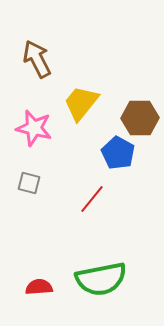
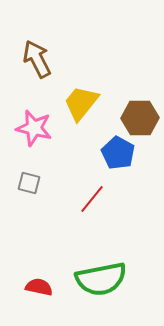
red semicircle: rotated 16 degrees clockwise
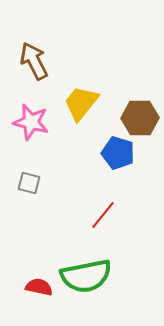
brown arrow: moved 3 px left, 2 px down
pink star: moved 3 px left, 6 px up
blue pentagon: rotated 12 degrees counterclockwise
red line: moved 11 px right, 16 px down
green semicircle: moved 15 px left, 3 px up
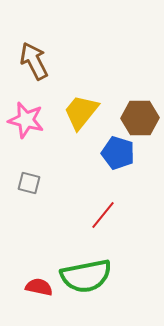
yellow trapezoid: moved 9 px down
pink star: moved 5 px left, 2 px up
